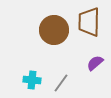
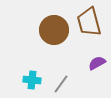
brown trapezoid: rotated 16 degrees counterclockwise
purple semicircle: moved 2 px right; rotated 12 degrees clockwise
gray line: moved 1 px down
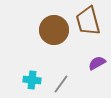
brown trapezoid: moved 1 px left, 1 px up
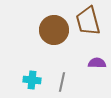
purple semicircle: rotated 30 degrees clockwise
gray line: moved 1 px right, 2 px up; rotated 24 degrees counterclockwise
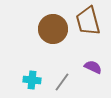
brown circle: moved 1 px left, 1 px up
purple semicircle: moved 4 px left, 4 px down; rotated 24 degrees clockwise
gray line: rotated 24 degrees clockwise
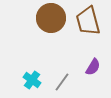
brown circle: moved 2 px left, 11 px up
purple semicircle: rotated 96 degrees clockwise
cyan cross: rotated 30 degrees clockwise
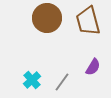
brown circle: moved 4 px left
cyan cross: rotated 12 degrees clockwise
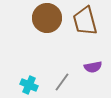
brown trapezoid: moved 3 px left
purple semicircle: rotated 48 degrees clockwise
cyan cross: moved 3 px left, 5 px down; rotated 24 degrees counterclockwise
